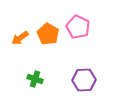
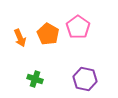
pink pentagon: rotated 10 degrees clockwise
orange arrow: rotated 78 degrees counterclockwise
purple hexagon: moved 1 px right, 1 px up; rotated 15 degrees clockwise
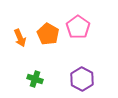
purple hexagon: moved 3 px left; rotated 15 degrees clockwise
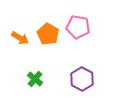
pink pentagon: rotated 25 degrees counterclockwise
orange arrow: rotated 36 degrees counterclockwise
green cross: rotated 21 degrees clockwise
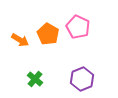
pink pentagon: rotated 15 degrees clockwise
orange arrow: moved 2 px down
purple hexagon: rotated 10 degrees clockwise
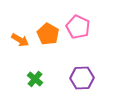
purple hexagon: moved 1 px up; rotated 20 degrees clockwise
